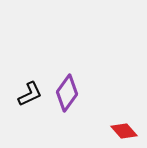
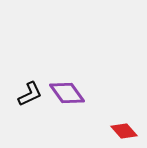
purple diamond: rotated 72 degrees counterclockwise
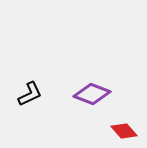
purple diamond: moved 25 px right, 1 px down; rotated 33 degrees counterclockwise
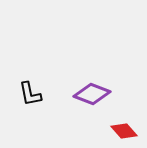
black L-shape: rotated 104 degrees clockwise
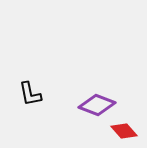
purple diamond: moved 5 px right, 11 px down
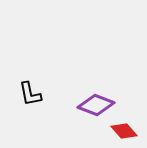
purple diamond: moved 1 px left
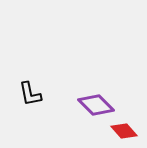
purple diamond: rotated 24 degrees clockwise
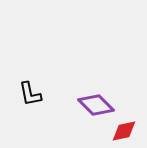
red diamond: rotated 60 degrees counterclockwise
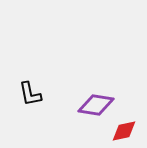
purple diamond: rotated 36 degrees counterclockwise
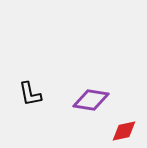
purple diamond: moved 5 px left, 5 px up
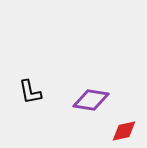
black L-shape: moved 2 px up
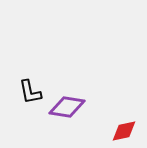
purple diamond: moved 24 px left, 7 px down
